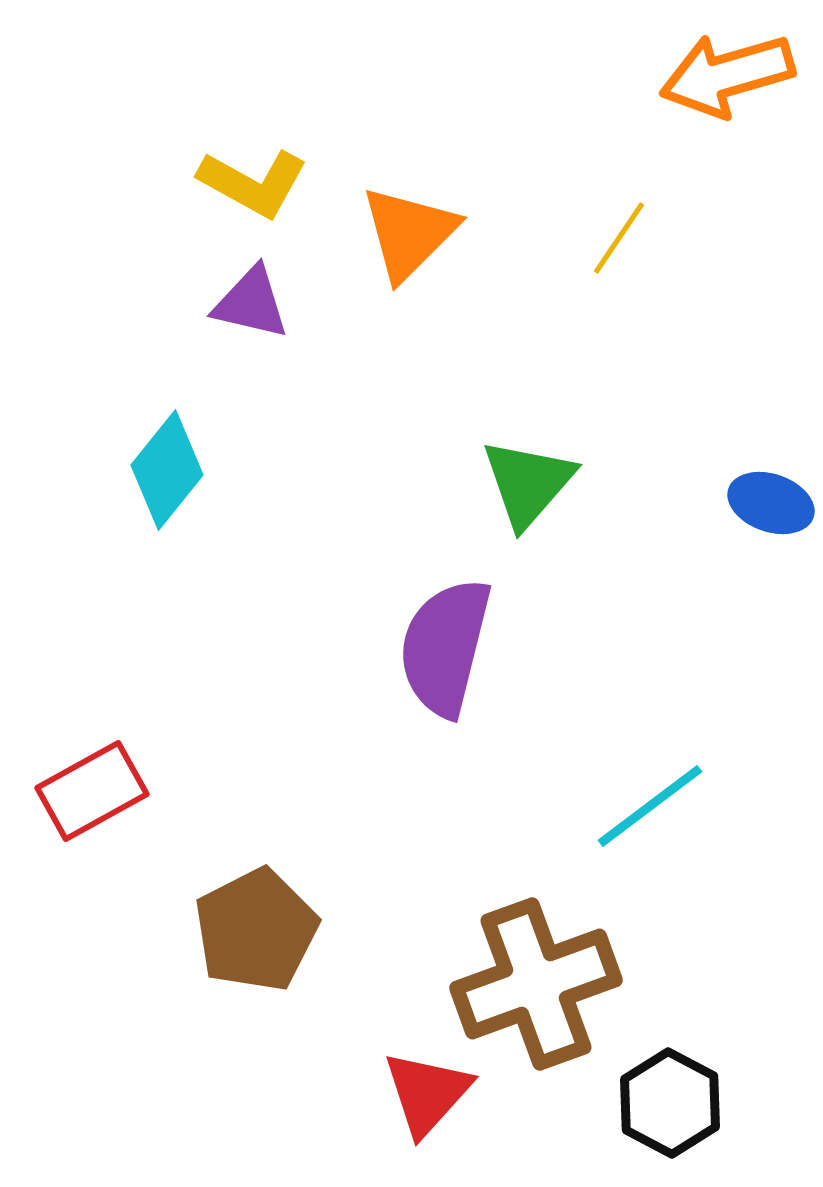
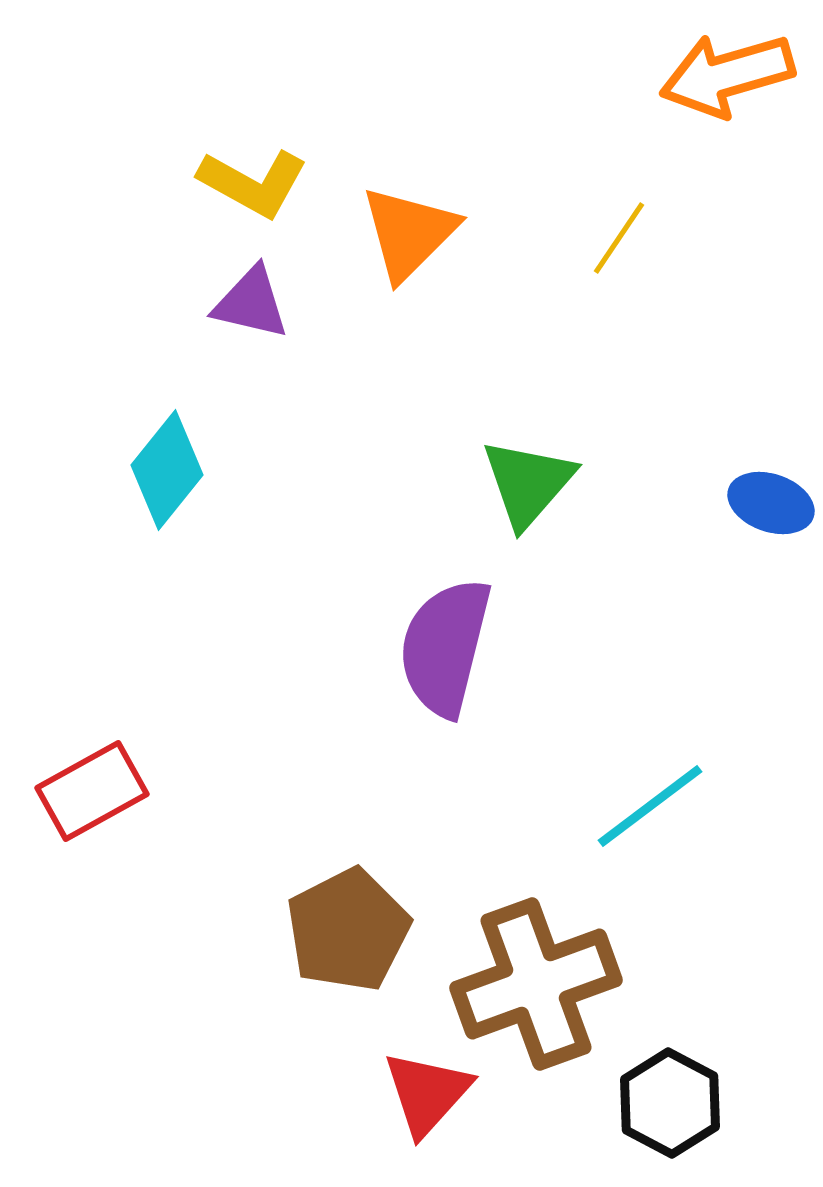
brown pentagon: moved 92 px right
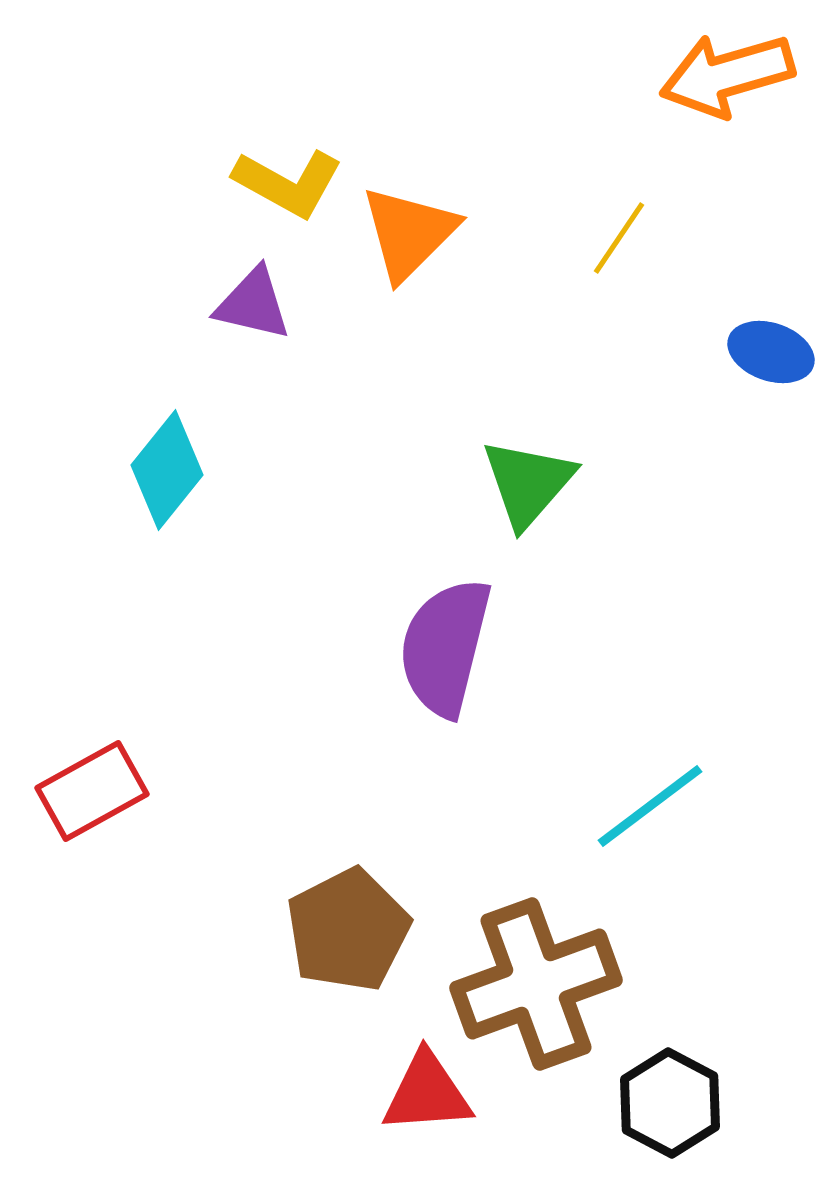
yellow L-shape: moved 35 px right
purple triangle: moved 2 px right, 1 px down
blue ellipse: moved 151 px up
red triangle: rotated 44 degrees clockwise
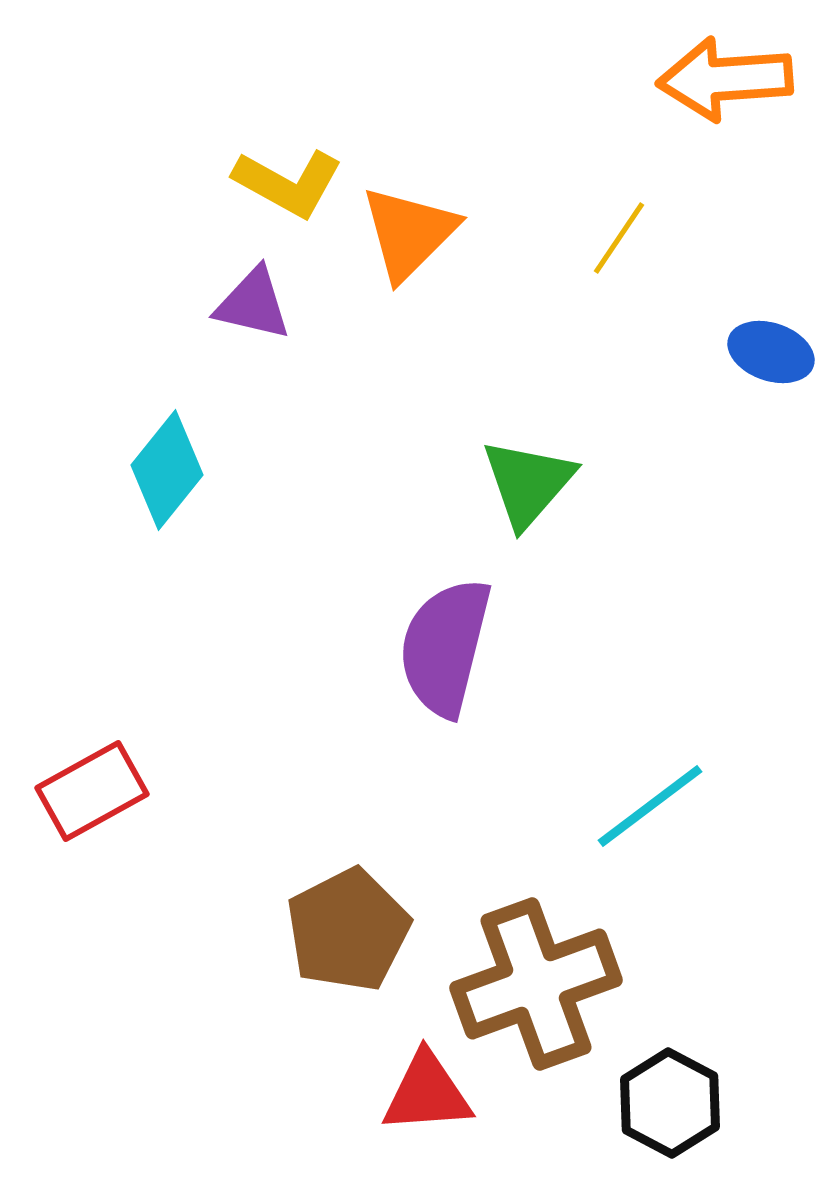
orange arrow: moved 2 px left, 4 px down; rotated 12 degrees clockwise
